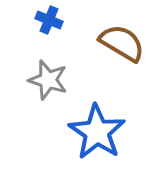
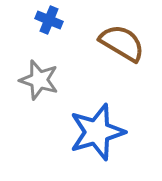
gray star: moved 9 px left
blue star: rotated 22 degrees clockwise
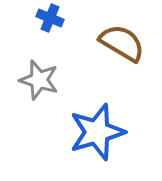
blue cross: moved 1 px right, 2 px up
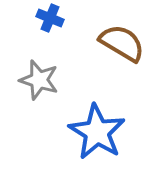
blue star: rotated 24 degrees counterclockwise
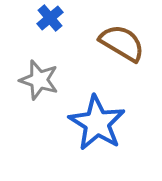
blue cross: rotated 28 degrees clockwise
blue star: moved 9 px up
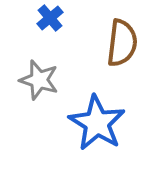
brown semicircle: rotated 66 degrees clockwise
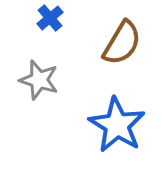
brown semicircle: rotated 24 degrees clockwise
blue star: moved 20 px right, 2 px down
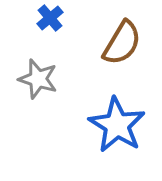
gray star: moved 1 px left, 1 px up
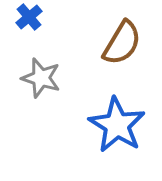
blue cross: moved 21 px left, 1 px up
gray star: moved 3 px right, 1 px up
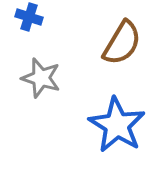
blue cross: rotated 32 degrees counterclockwise
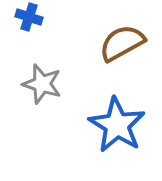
brown semicircle: rotated 150 degrees counterclockwise
gray star: moved 1 px right, 6 px down
